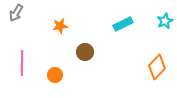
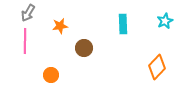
gray arrow: moved 12 px right
cyan rectangle: rotated 66 degrees counterclockwise
brown circle: moved 1 px left, 4 px up
pink line: moved 3 px right, 22 px up
orange circle: moved 4 px left
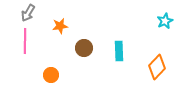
cyan rectangle: moved 4 px left, 27 px down
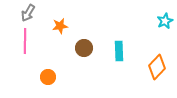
orange circle: moved 3 px left, 2 px down
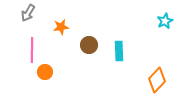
orange star: moved 1 px right, 1 px down
pink line: moved 7 px right, 9 px down
brown circle: moved 5 px right, 3 px up
orange diamond: moved 13 px down
orange circle: moved 3 px left, 5 px up
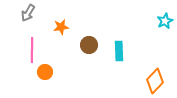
orange diamond: moved 2 px left, 1 px down
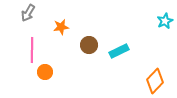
cyan rectangle: rotated 66 degrees clockwise
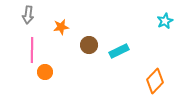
gray arrow: moved 2 px down; rotated 24 degrees counterclockwise
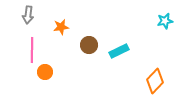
cyan star: rotated 14 degrees clockwise
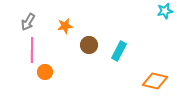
gray arrow: moved 7 px down; rotated 24 degrees clockwise
cyan star: moved 10 px up
orange star: moved 4 px right, 1 px up
cyan rectangle: rotated 36 degrees counterclockwise
orange diamond: rotated 60 degrees clockwise
